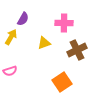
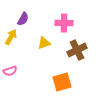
orange square: rotated 18 degrees clockwise
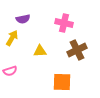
purple semicircle: rotated 48 degrees clockwise
pink cross: rotated 12 degrees clockwise
yellow arrow: moved 1 px right, 1 px down
yellow triangle: moved 4 px left, 8 px down; rotated 16 degrees clockwise
orange square: rotated 18 degrees clockwise
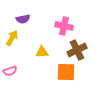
pink cross: moved 3 px down
yellow triangle: moved 2 px right, 1 px down
orange square: moved 4 px right, 10 px up
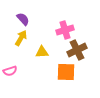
purple semicircle: rotated 120 degrees counterclockwise
pink cross: moved 1 px right, 4 px down; rotated 30 degrees counterclockwise
yellow arrow: moved 9 px right
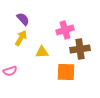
brown cross: moved 3 px right, 1 px up; rotated 18 degrees clockwise
